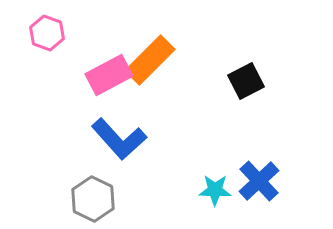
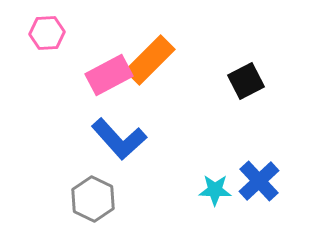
pink hexagon: rotated 24 degrees counterclockwise
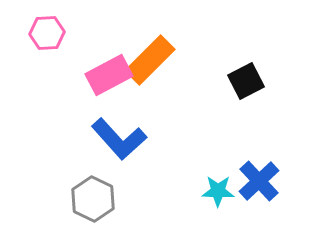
cyan star: moved 3 px right, 1 px down
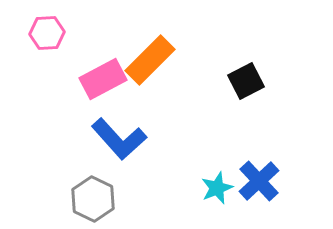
pink rectangle: moved 6 px left, 4 px down
cyan star: moved 1 px left, 3 px up; rotated 24 degrees counterclockwise
